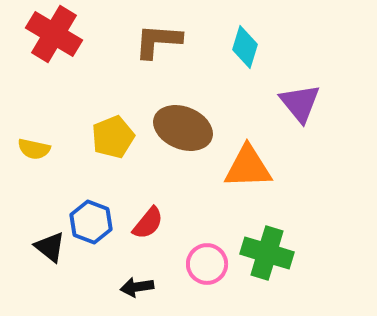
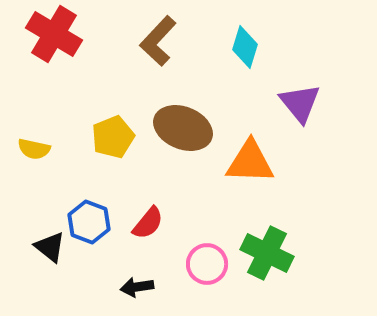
brown L-shape: rotated 51 degrees counterclockwise
orange triangle: moved 2 px right, 5 px up; rotated 4 degrees clockwise
blue hexagon: moved 2 px left
green cross: rotated 9 degrees clockwise
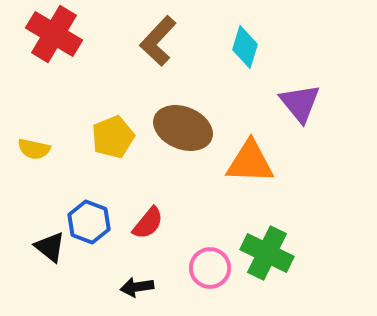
pink circle: moved 3 px right, 4 px down
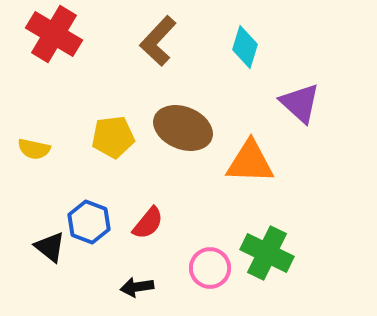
purple triangle: rotated 9 degrees counterclockwise
yellow pentagon: rotated 15 degrees clockwise
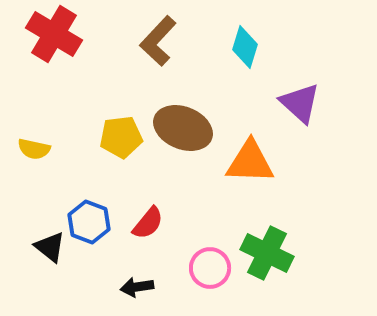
yellow pentagon: moved 8 px right
